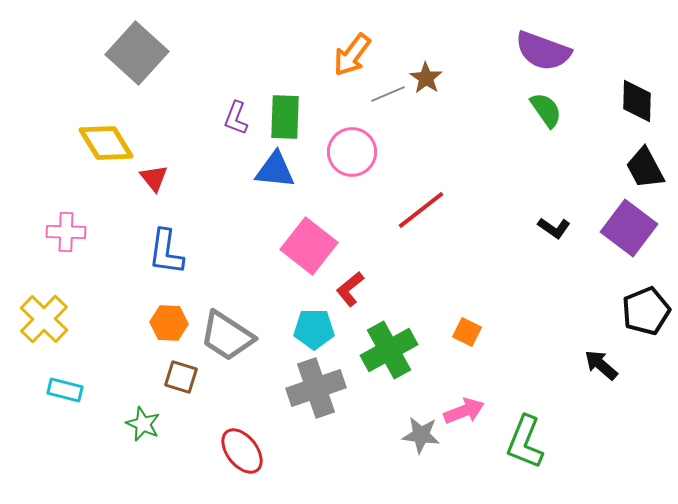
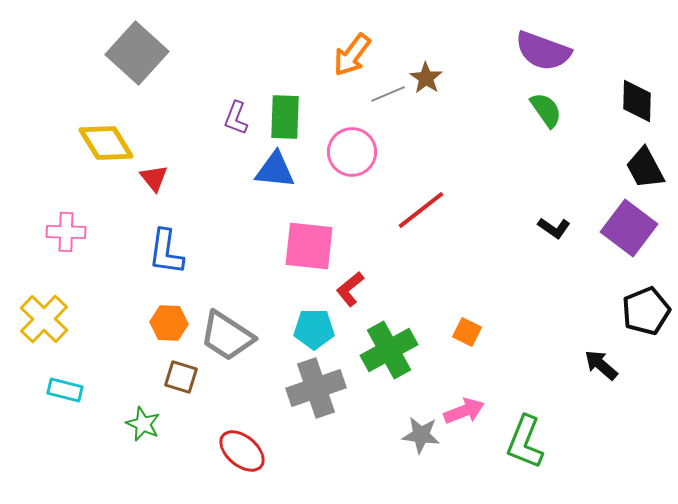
pink square: rotated 32 degrees counterclockwise
red ellipse: rotated 12 degrees counterclockwise
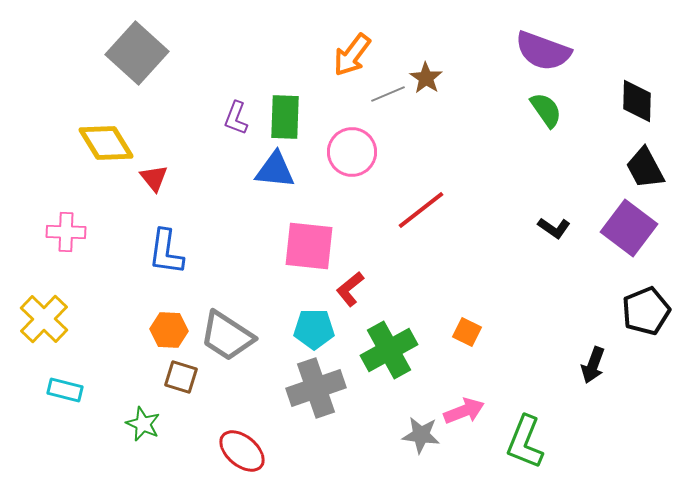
orange hexagon: moved 7 px down
black arrow: moved 8 px left; rotated 111 degrees counterclockwise
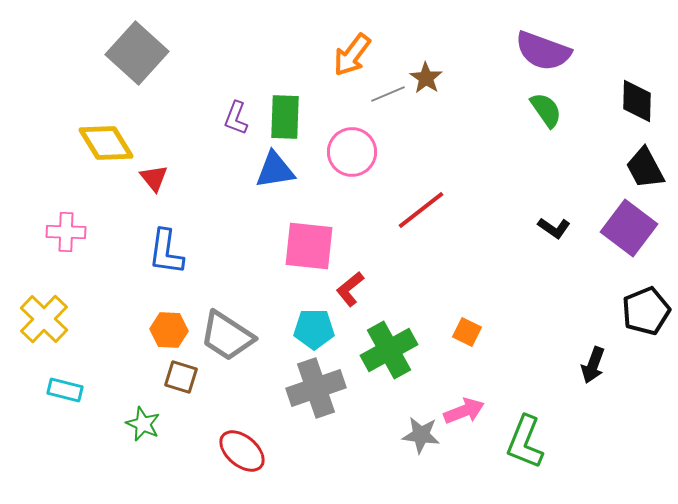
blue triangle: rotated 15 degrees counterclockwise
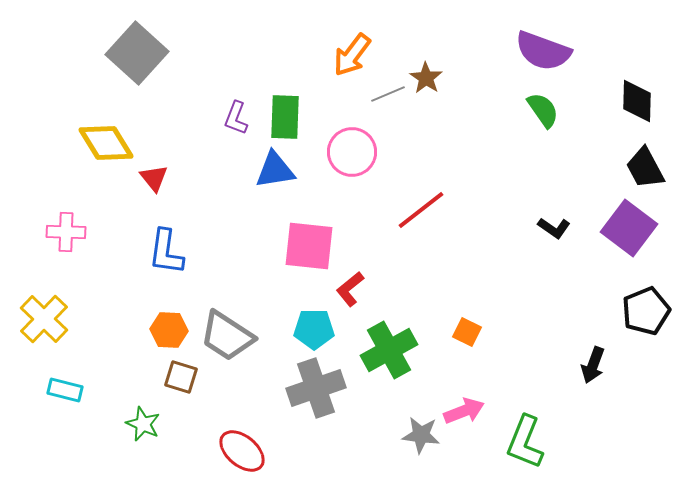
green semicircle: moved 3 px left
